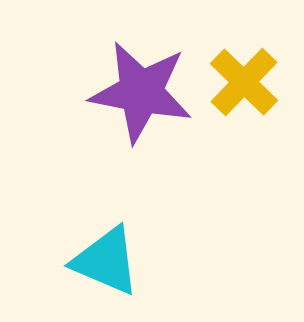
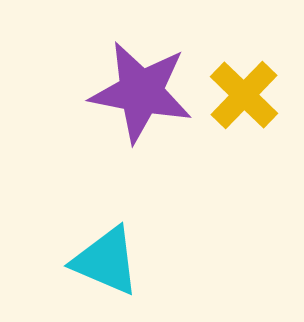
yellow cross: moved 13 px down
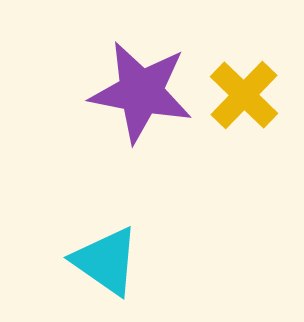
cyan triangle: rotated 12 degrees clockwise
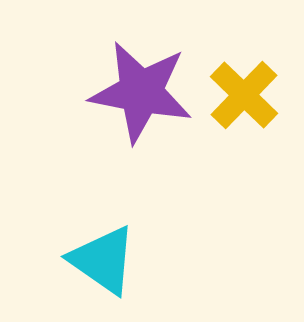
cyan triangle: moved 3 px left, 1 px up
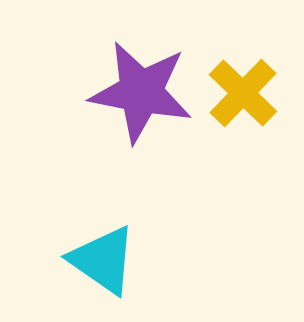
yellow cross: moved 1 px left, 2 px up
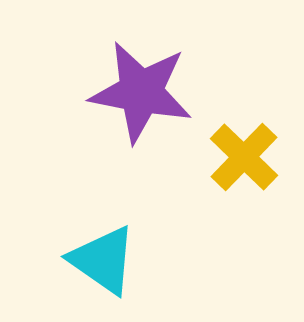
yellow cross: moved 1 px right, 64 px down
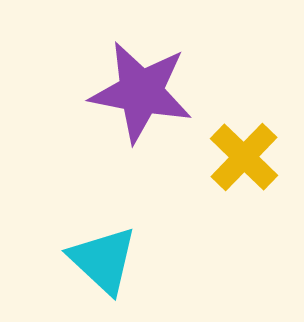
cyan triangle: rotated 8 degrees clockwise
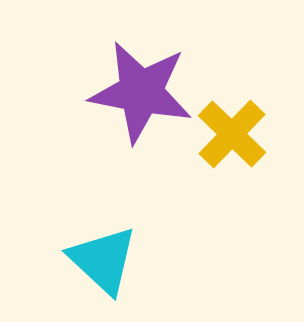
yellow cross: moved 12 px left, 23 px up
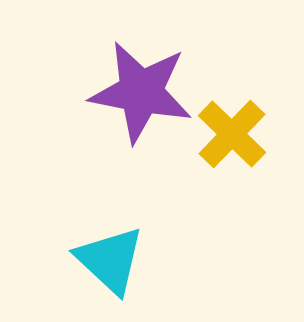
cyan triangle: moved 7 px right
